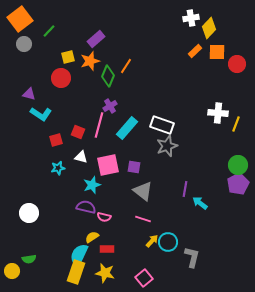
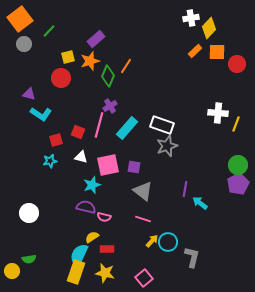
cyan star at (58, 168): moved 8 px left, 7 px up
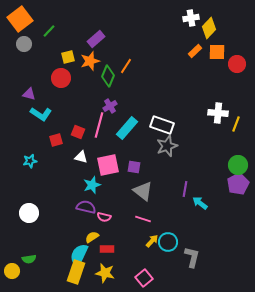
cyan star at (50, 161): moved 20 px left
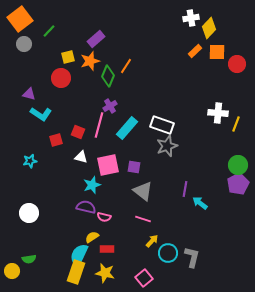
cyan circle at (168, 242): moved 11 px down
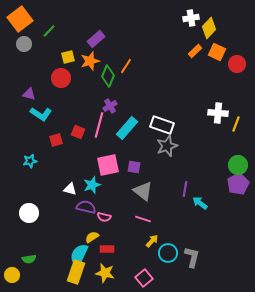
orange square at (217, 52): rotated 24 degrees clockwise
white triangle at (81, 157): moved 11 px left, 32 px down
yellow circle at (12, 271): moved 4 px down
